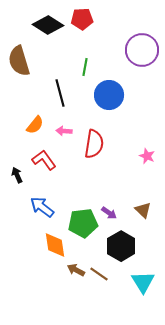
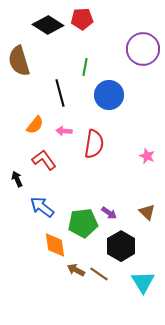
purple circle: moved 1 px right, 1 px up
black arrow: moved 4 px down
brown triangle: moved 4 px right, 2 px down
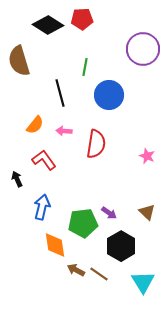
red semicircle: moved 2 px right
blue arrow: rotated 65 degrees clockwise
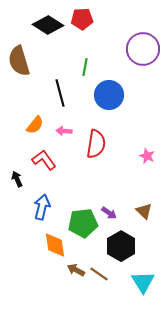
brown triangle: moved 3 px left, 1 px up
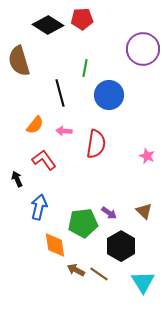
green line: moved 1 px down
blue arrow: moved 3 px left
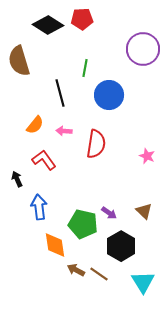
blue arrow: rotated 20 degrees counterclockwise
green pentagon: moved 1 px down; rotated 20 degrees clockwise
